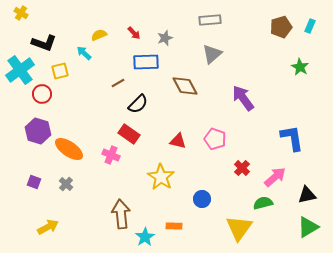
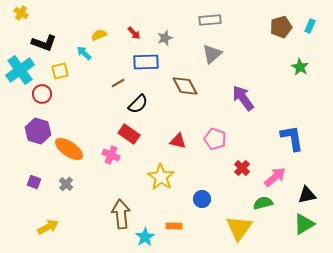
green triangle: moved 4 px left, 3 px up
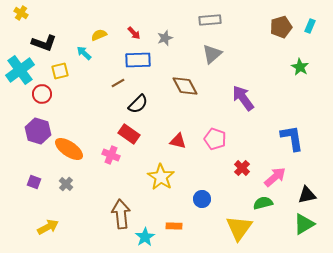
blue rectangle: moved 8 px left, 2 px up
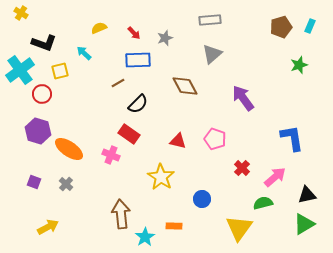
yellow semicircle: moved 7 px up
green star: moved 1 px left, 2 px up; rotated 24 degrees clockwise
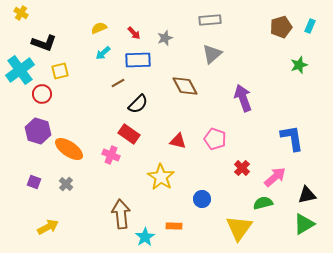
cyan arrow: moved 19 px right; rotated 84 degrees counterclockwise
purple arrow: rotated 16 degrees clockwise
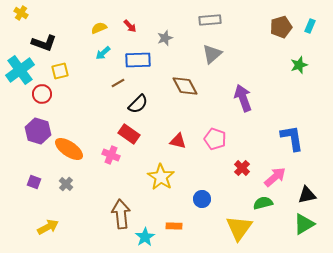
red arrow: moved 4 px left, 7 px up
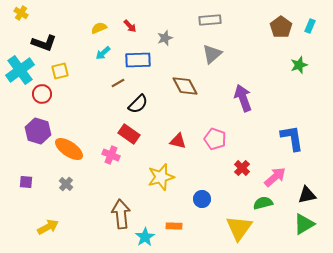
brown pentagon: rotated 20 degrees counterclockwise
yellow star: rotated 24 degrees clockwise
purple square: moved 8 px left; rotated 16 degrees counterclockwise
